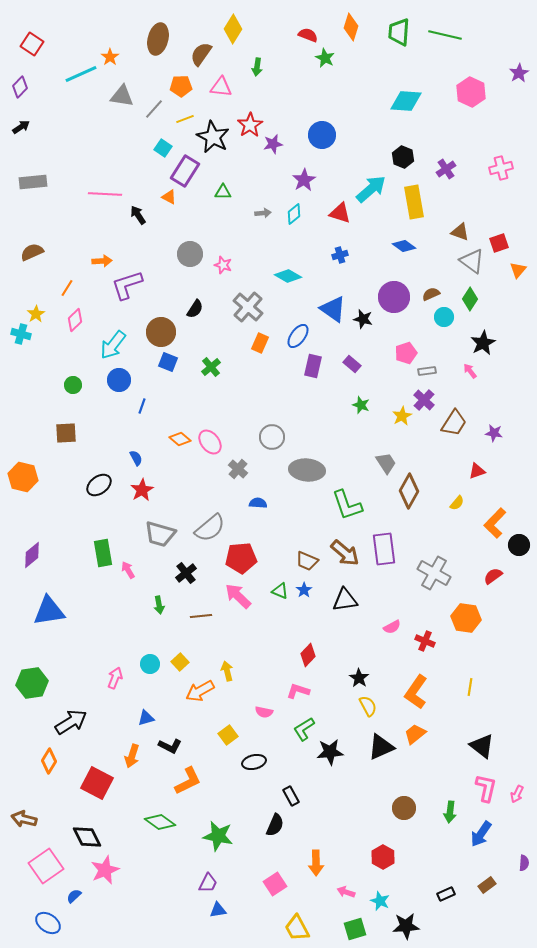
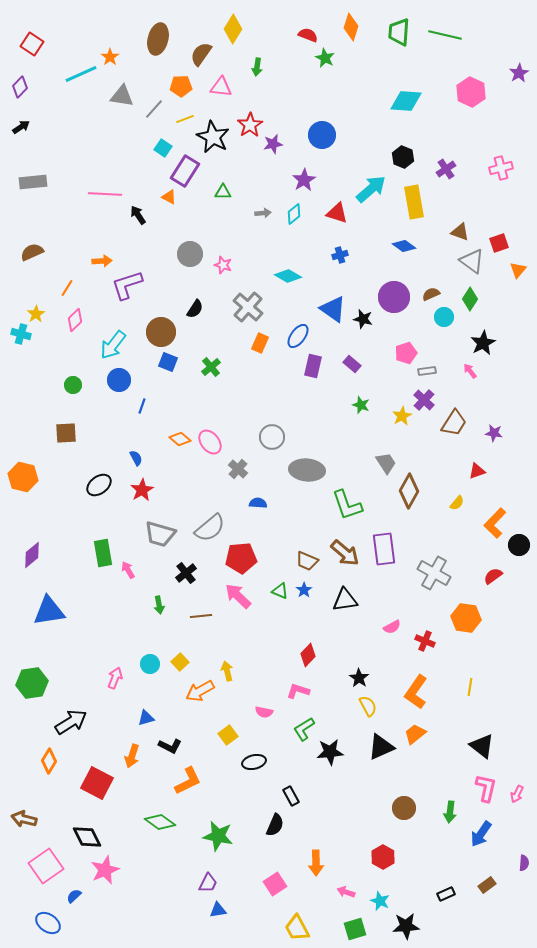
red triangle at (340, 213): moved 3 px left
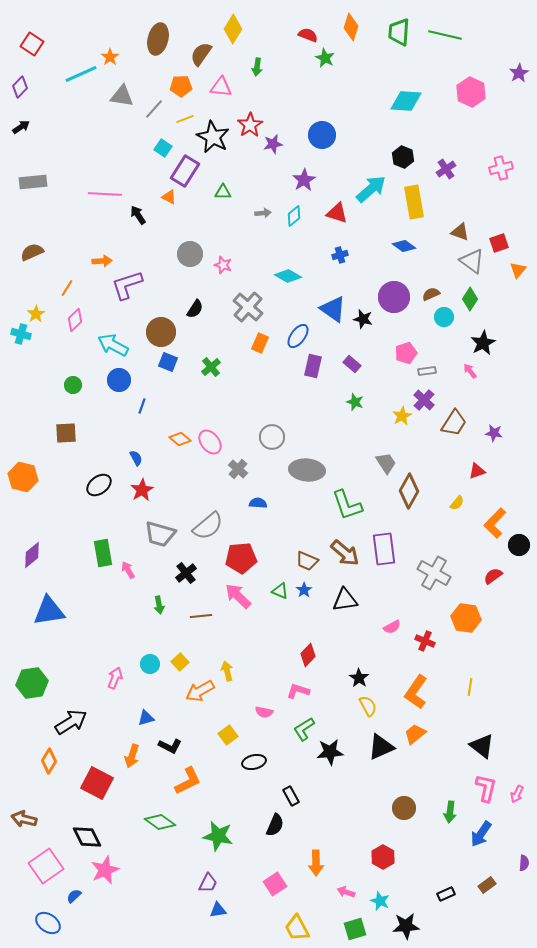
cyan diamond at (294, 214): moved 2 px down
cyan arrow at (113, 345): rotated 80 degrees clockwise
green star at (361, 405): moved 6 px left, 3 px up
gray semicircle at (210, 528): moved 2 px left, 2 px up
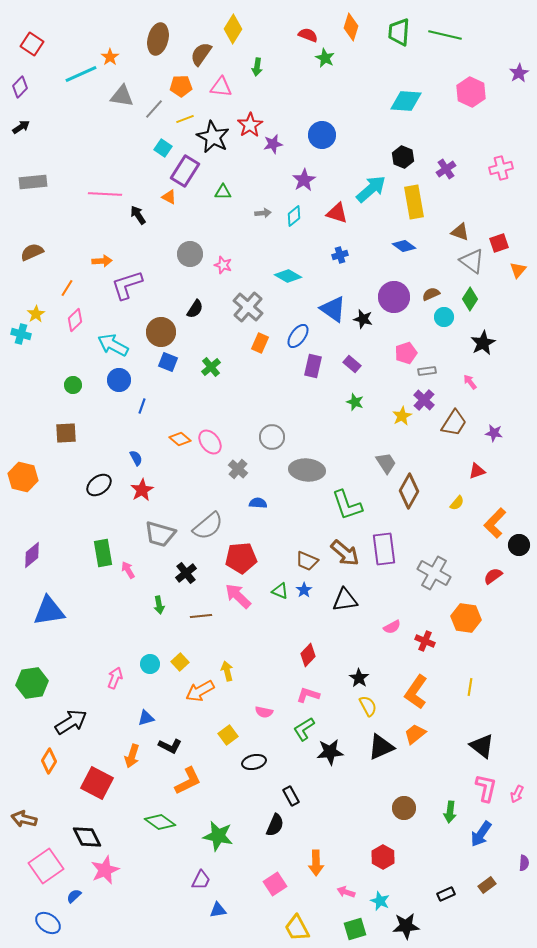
pink arrow at (470, 371): moved 11 px down
pink L-shape at (298, 691): moved 10 px right, 4 px down
purple trapezoid at (208, 883): moved 7 px left, 3 px up
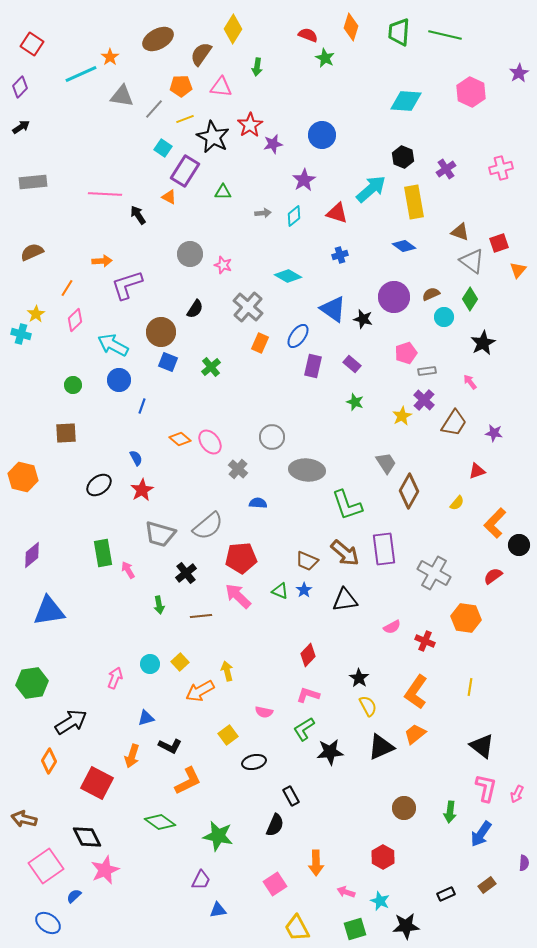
brown ellipse at (158, 39): rotated 48 degrees clockwise
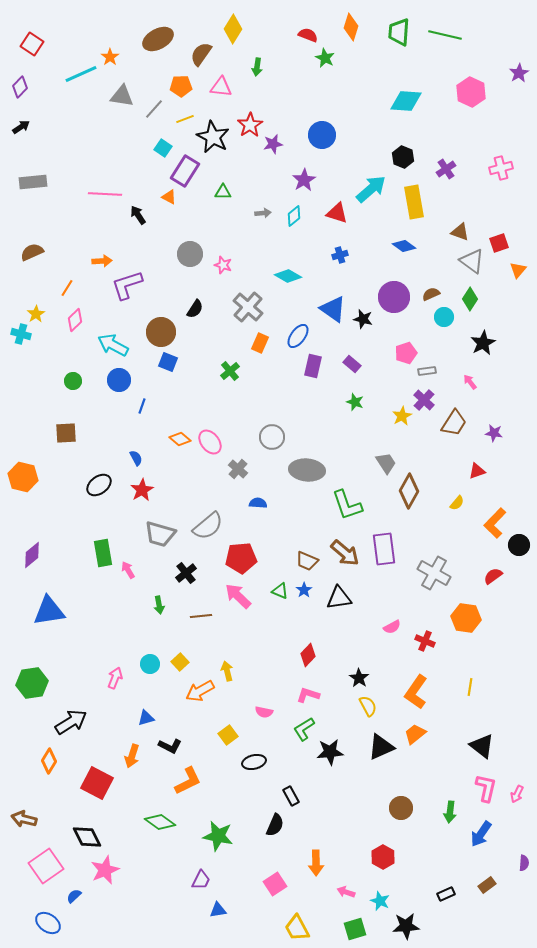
green cross at (211, 367): moved 19 px right, 4 px down
green circle at (73, 385): moved 4 px up
black triangle at (345, 600): moved 6 px left, 2 px up
brown circle at (404, 808): moved 3 px left
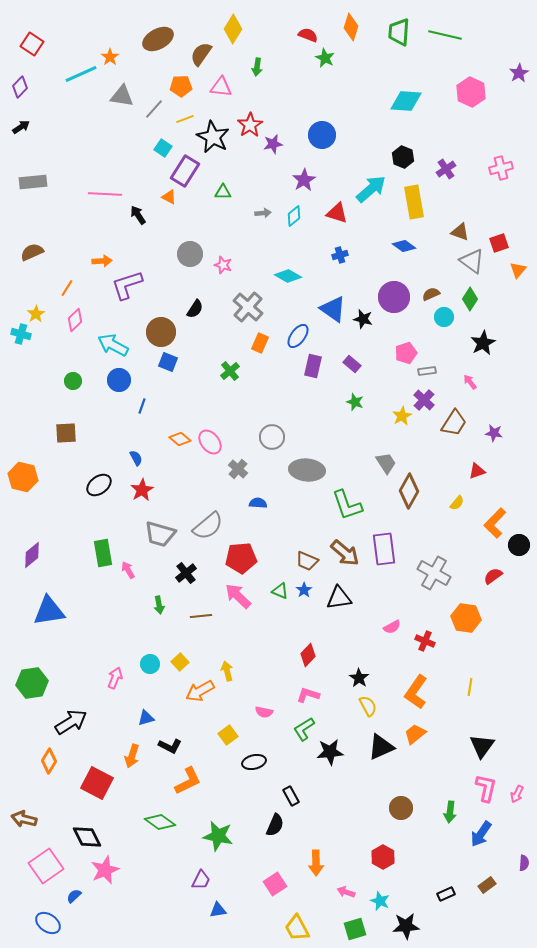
black triangle at (482, 746): rotated 28 degrees clockwise
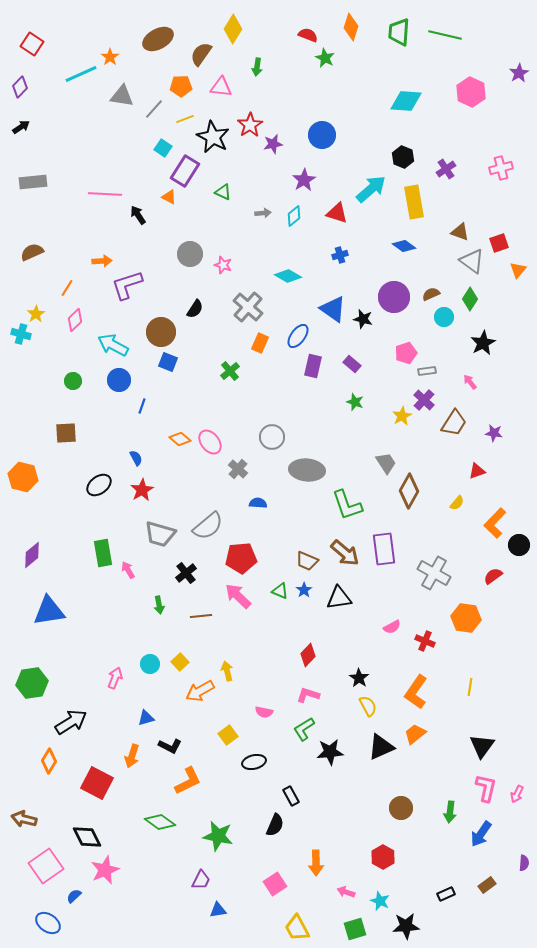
green triangle at (223, 192): rotated 24 degrees clockwise
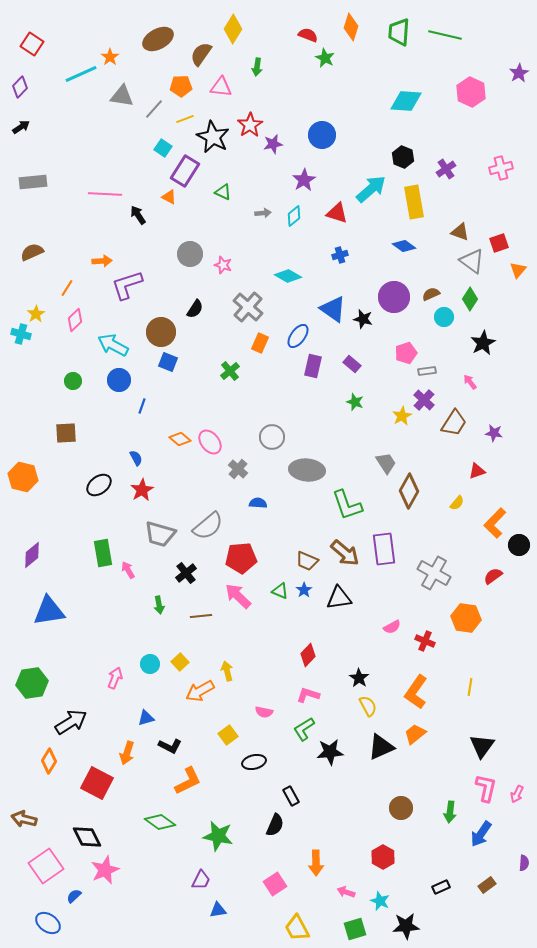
orange arrow at (132, 756): moved 5 px left, 3 px up
black rectangle at (446, 894): moved 5 px left, 7 px up
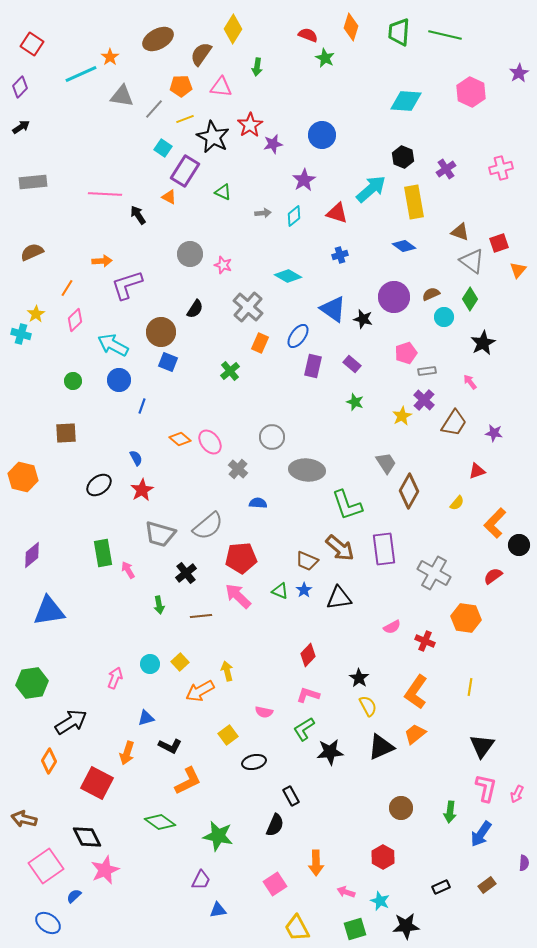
brown arrow at (345, 553): moved 5 px left, 5 px up
